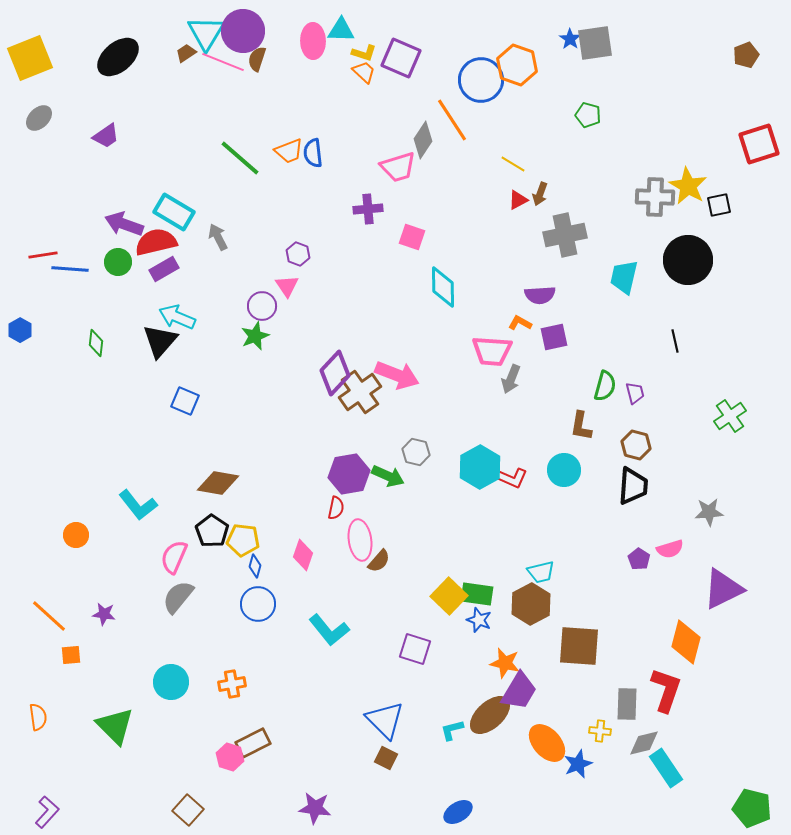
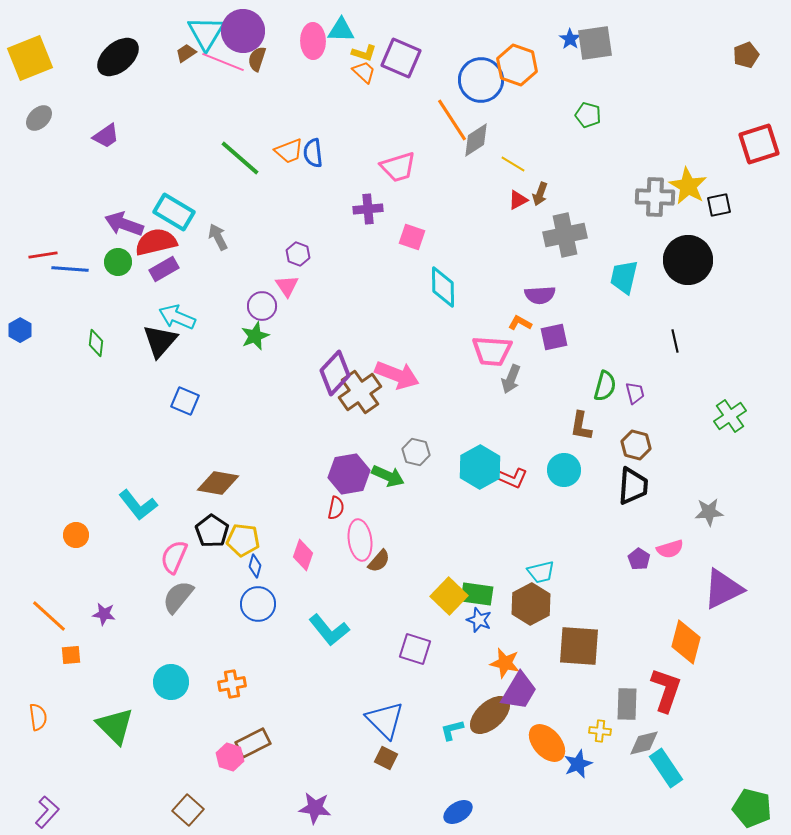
gray diamond at (423, 140): moved 53 px right; rotated 24 degrees clockwise
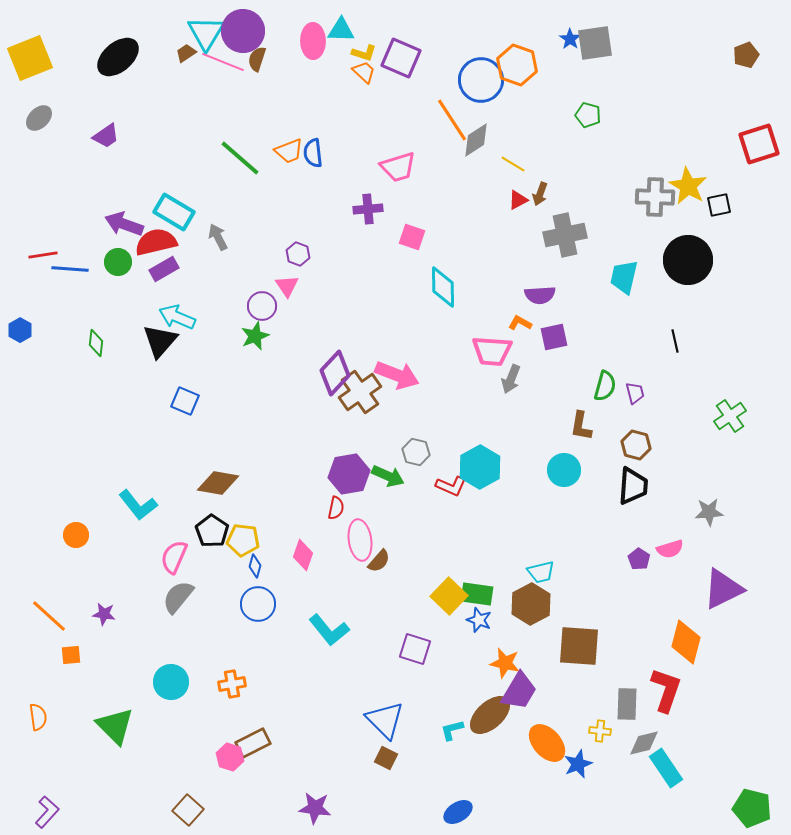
red L-shape at (512, 478): moved 61 px left, 8 px down
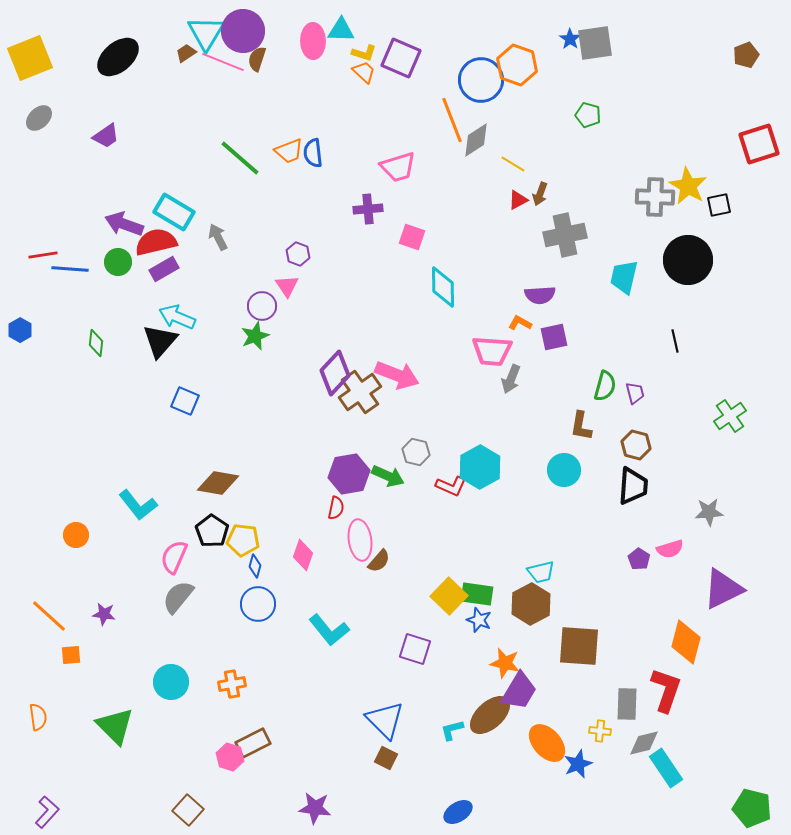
orange line at (452, 120): rotated 12 degrees clockwise
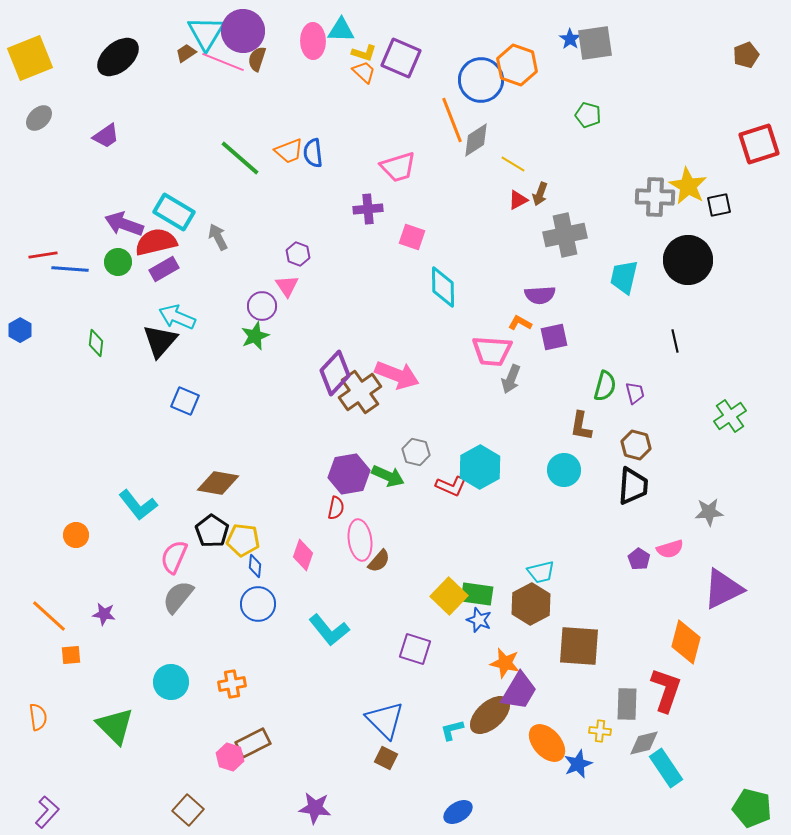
blue diamond at (255, 566): rotated 10 degrees counterclockwise
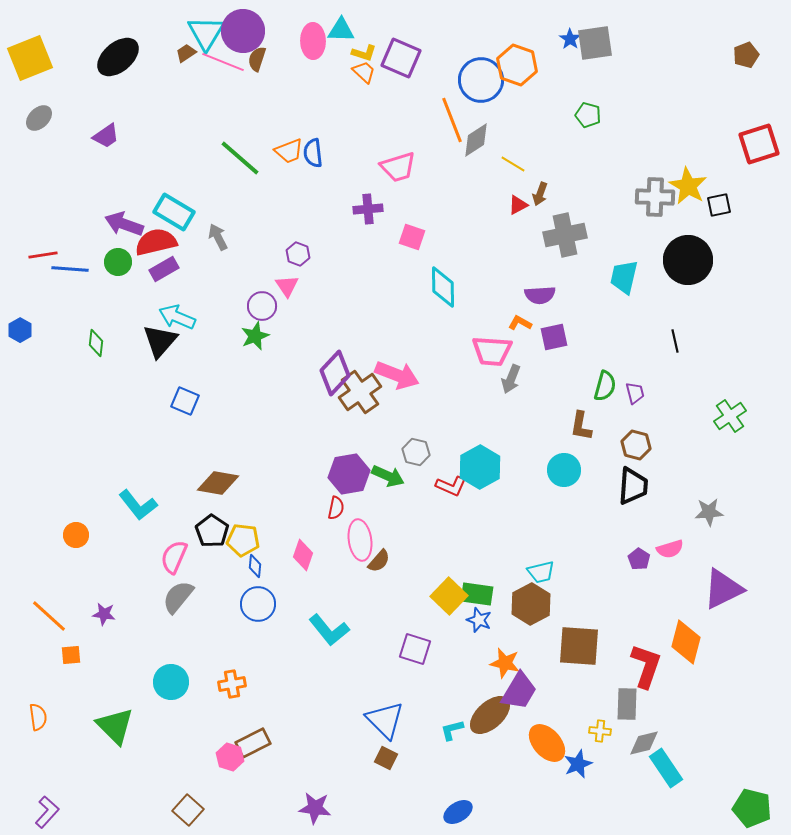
red triangle at (518, 200): moved 5 px down
red L-shape at (666, 690): moved 20 px left, 24 px up
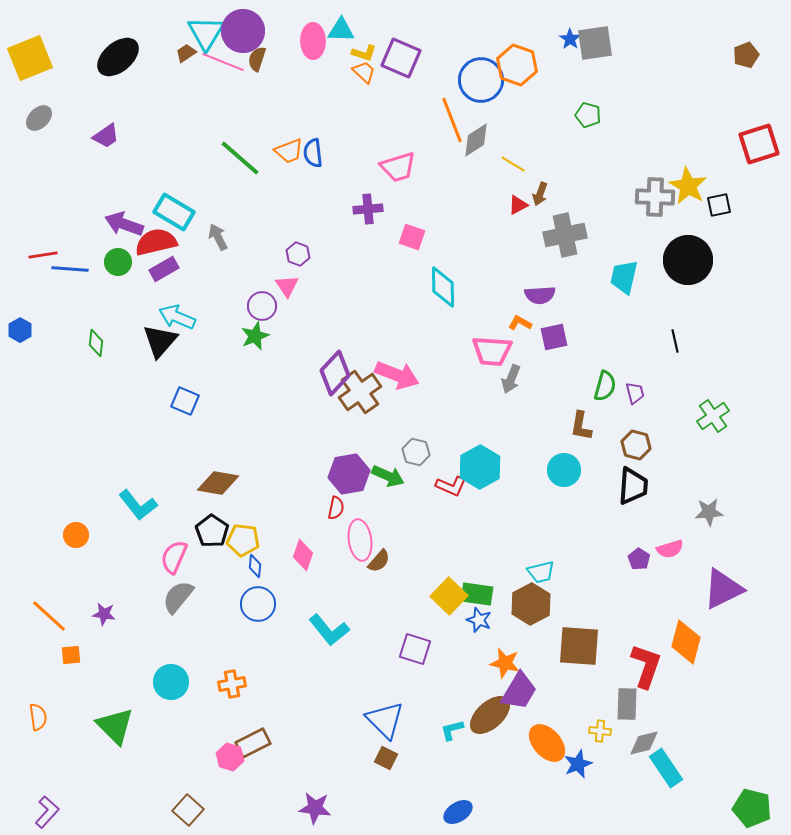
green cross at (730, 416): moved 17 px left
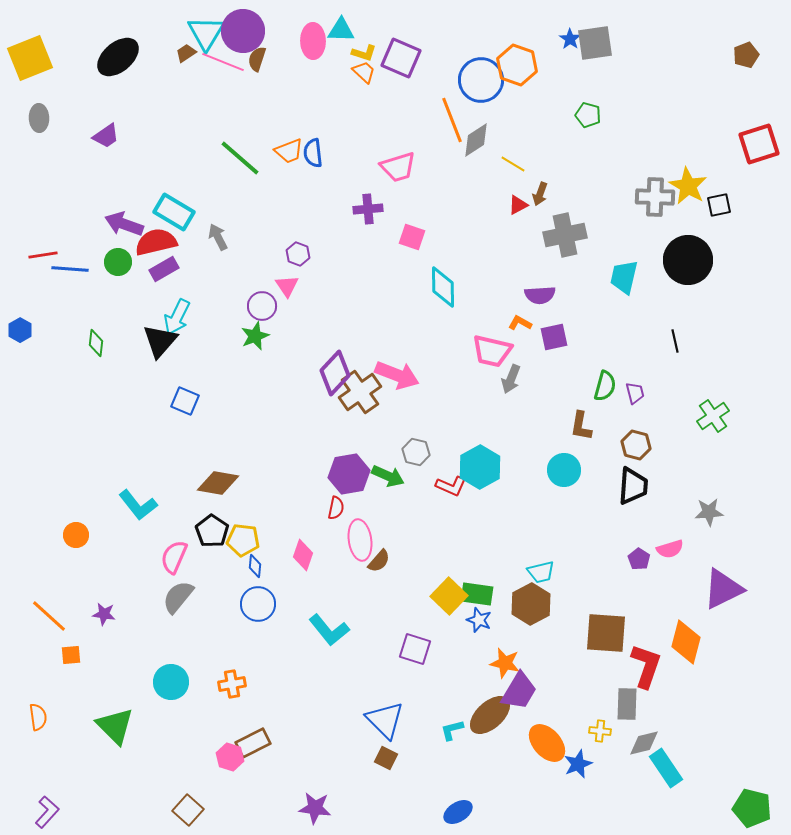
gray ellipse at (39, 118): rotated 48 degrees counterclockwise
cyan arrow at (177, 317): rotated 87 degrees counterclockwise
pink trapezoid at (492, 351): rotated 9 degrees clockwise
brown square at (579, 646): moved 27 px right, 13 px up
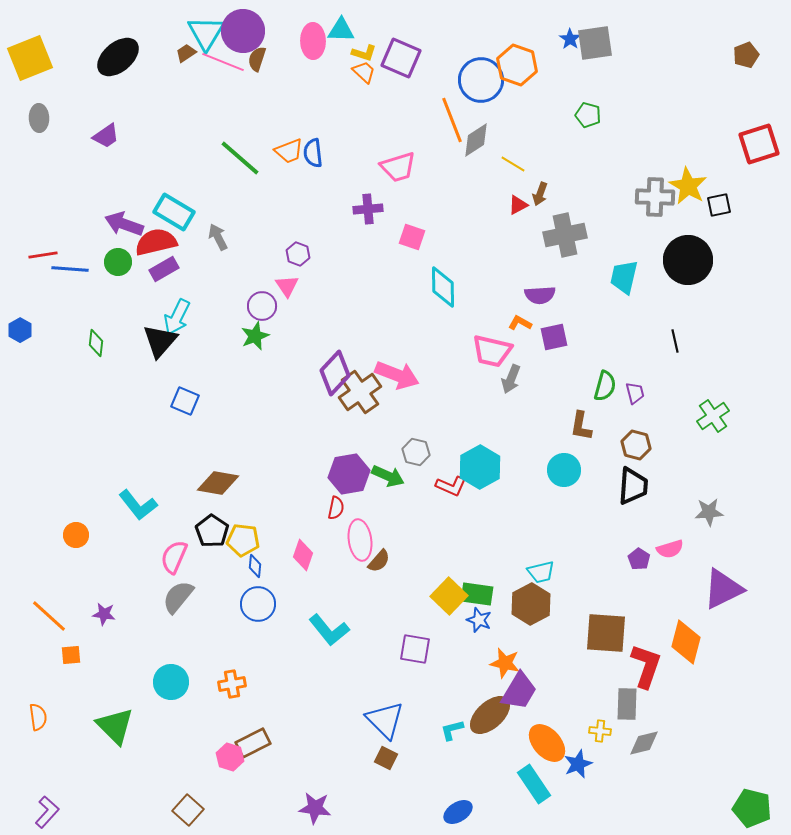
purple square at (415, 649): rotated 8 degrees counterclockwise
cyan rectangle at (666, 768): moved 132 px left, 16 px down
